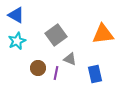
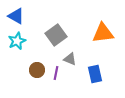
blue triangle: moved 1 px down
orange triangle: moved 1 px up
brown circle: moved 1 px left, 2 px down
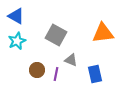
gray square: rotated 25 degrees counterclockwise
gray triangle: moved 1 px right, 1 px down
purple line: moved 1 px down
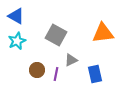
gray triangle: rotated 48 degrees counterclockwise
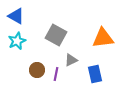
orange triangle: moved 5 px down
